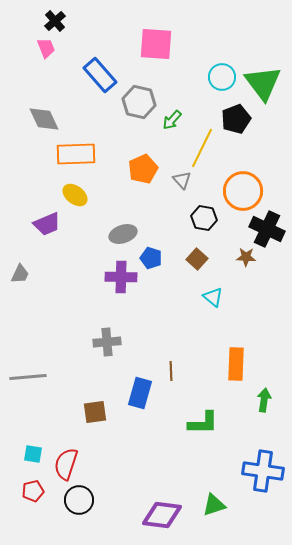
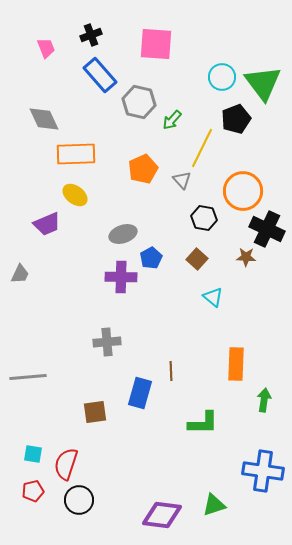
black cross at (55, 21): moved 36 px right, 14 px down; rotated 20 degrees clockwise
blue pentagon at (151, 258): rotated 25 degrees clockwise
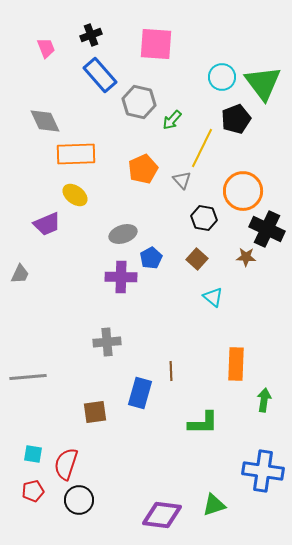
gray diamond at (44, 119): moved 1 px right, 2 px down
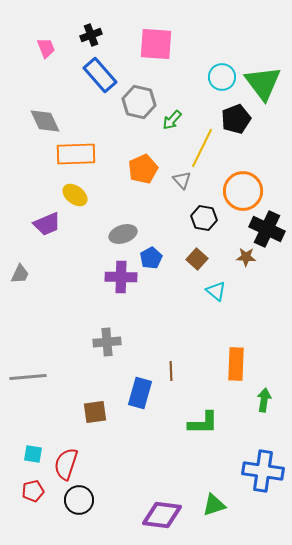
cyan triangle at (213, 297): moved 3 px right, 6 px up
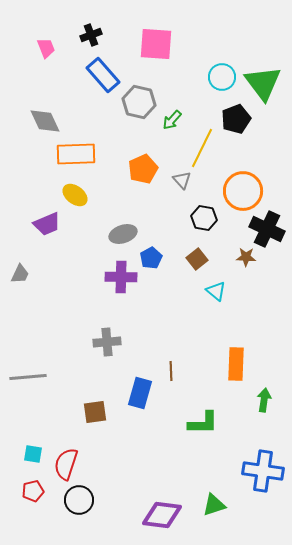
blue rectangle at (100, 75): moved 3 px right
brown square at (197, 259): rotated 10 degrees clockwise
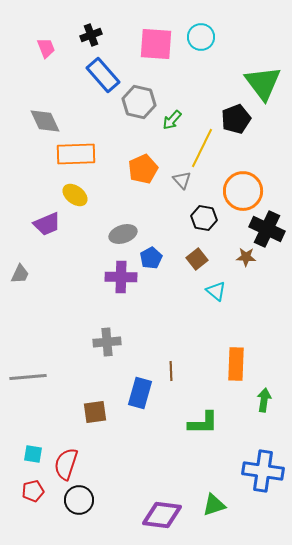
cyan circle at (222, 77): moved 21 px left, 40 px up
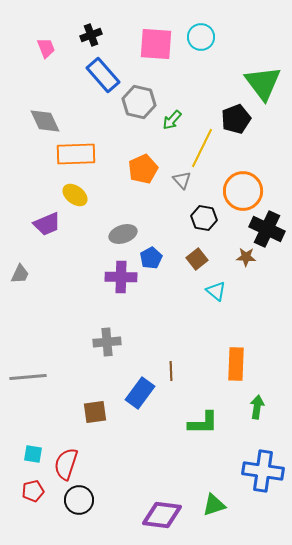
blue rectangle at (140, 393): rotated 20 degrees clockwise
green arrow at (264, 400): moved 7 px left, 7 px down
